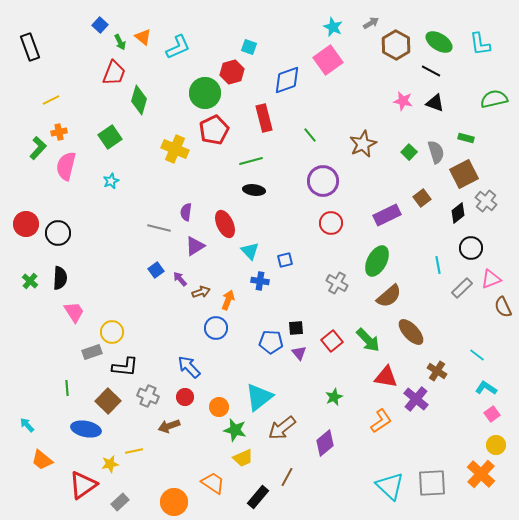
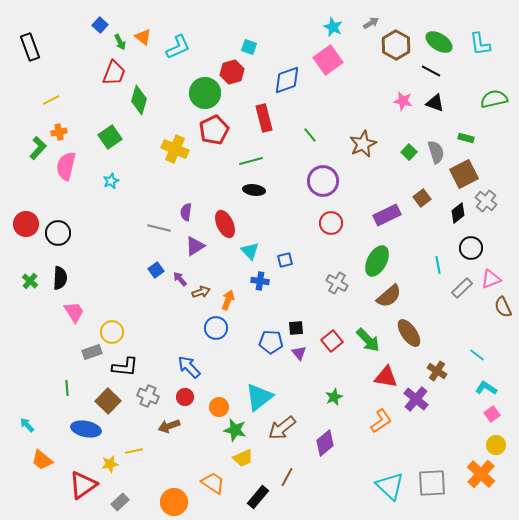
brown ellipse at (411, 332): moved 2 px left, 1 px down; rotated 8 degrees clockwise
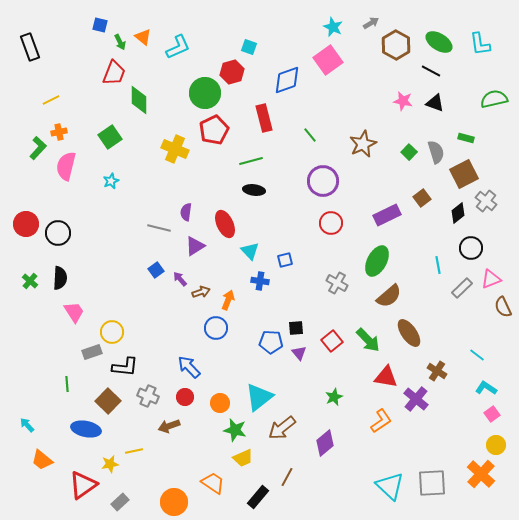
blue square at (100, 25): rotated 28 degrees counterclockwise
green diamond at (139, 100): rotated 16 degrees counterclockwise
green line at (67, 388): moved 4 px up
orange circle at (219, 407): moved 1 px right, 4 px up
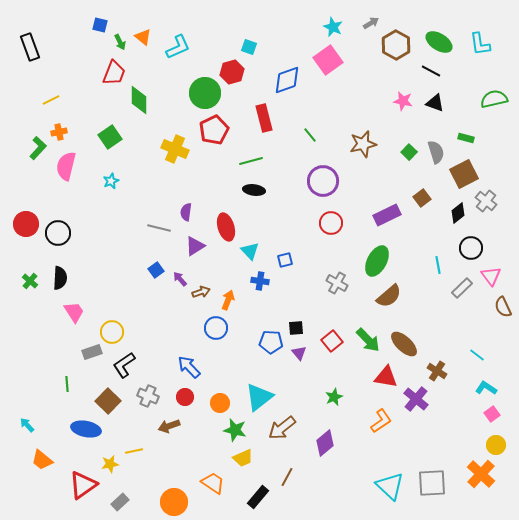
brown star at (363, 144): rotated 12 degrees clockwise
red ellipse at (225, 224): moved 1 px right, 3 px down; rotated 8 degrees clockwise
pink triangle at (491, 279): moved 3 px up; rotated 45 degrees counterclockwise
brown ellipse at (409, 333): moved 5 px left, 11 px down; rotated 12 degrees counterclockwise
black L-shape at (125, 367): moved 1 px left, 2 px up; rotated 140 degrees clockwise
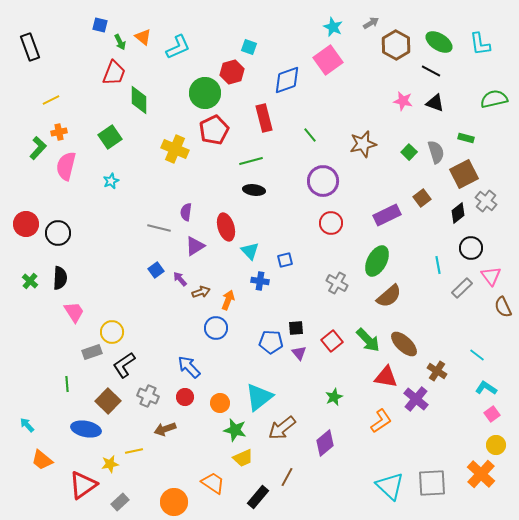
brown arrow at (169, 426): moved 4 px left, 3 px down
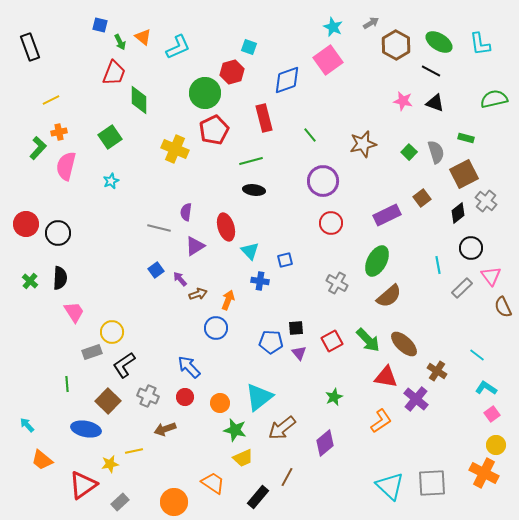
brown arrow at (201, 292): moved 3 px left, 2 px down
red square at (332, 341): rotated 10 degrees clockwise
orange cross at (481, 474): moved 3 px right, 1 px up; rotated 16 degrees counterclockwise
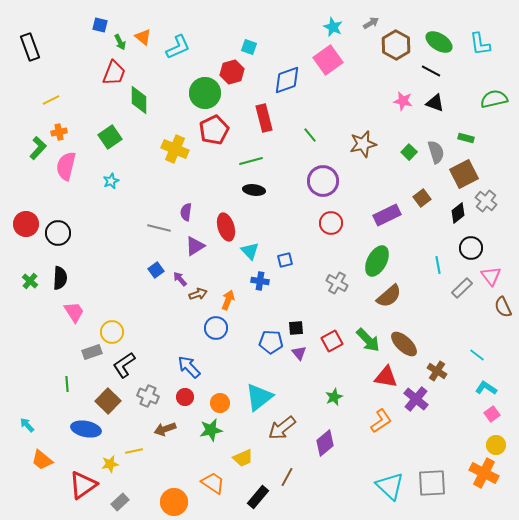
green star at (235, 430): moved 24 px left; rotated 25 degrees counterclockwise
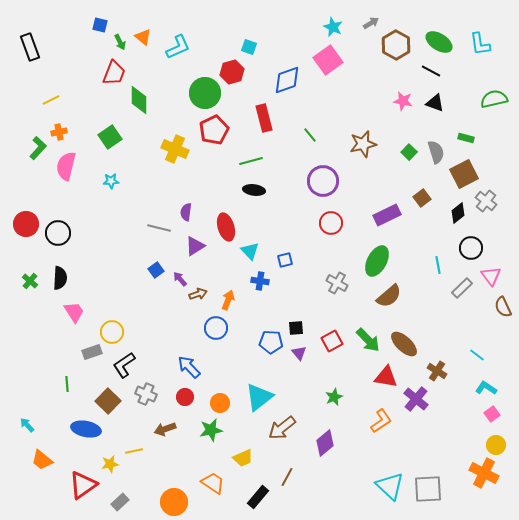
cyan star at (111, 181): rotated 21 degrees clockwise
gray cross at (148, 396): moved 2 px left, 2 px up
gray square at (432, 483): moved 4 px left, 6 px down
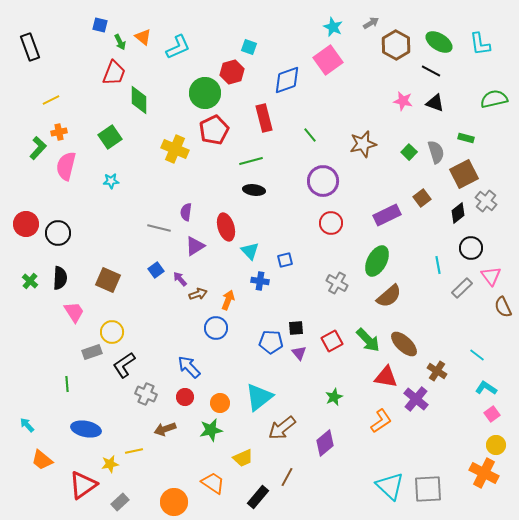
brown square at (108, 401): moved 121 px up; rotated 20 degrees counterclockwise
